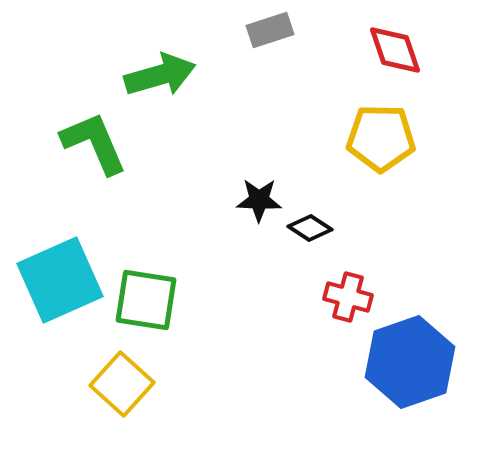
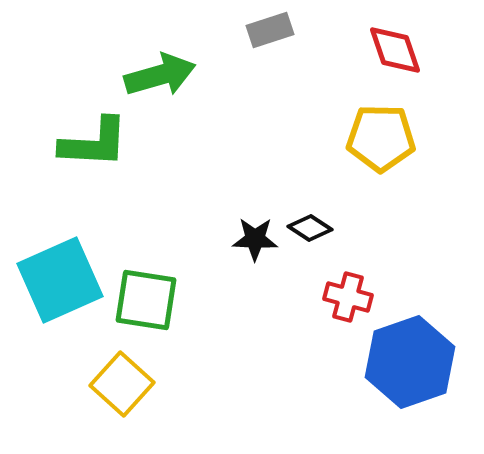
green L-shape: rotated 116 degrees clockwise
black star: moved 4 px left, 39 px down
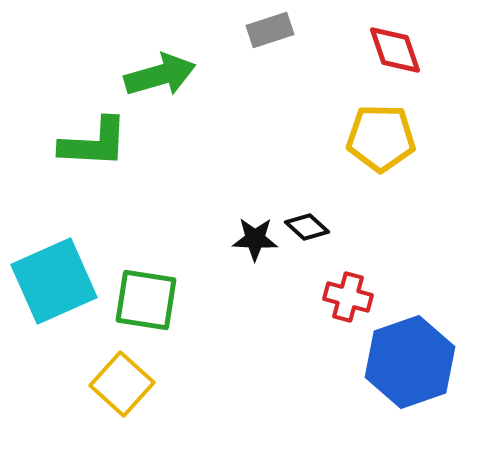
black diamond: moved 3 px left, 1 px up; rotated 9 degrees clockwise
cyan square: moved 6 px left, 1 px down
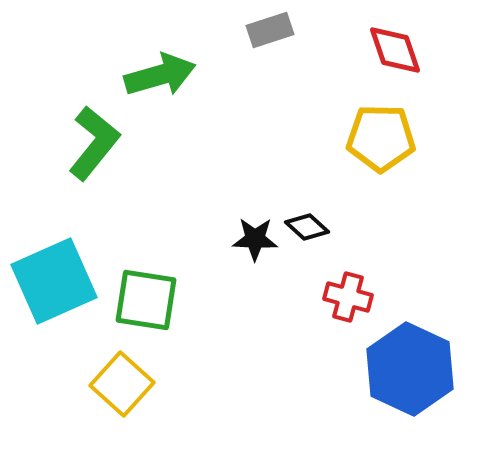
green L-shape: rotated 54 degrees counterclockwise
blue hexagon: moved 7 px down; rotated 16 degrees counterclockwise
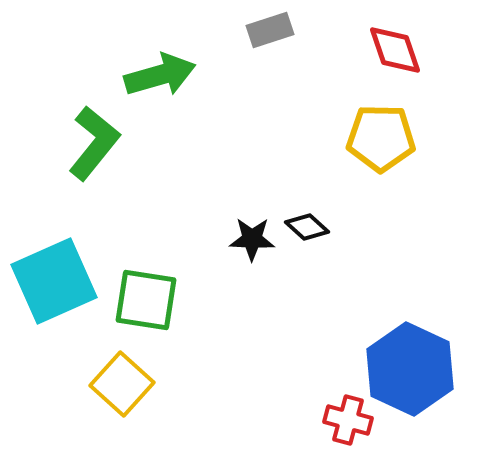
black star: moved 3 px left
red cross: moved 123 px down
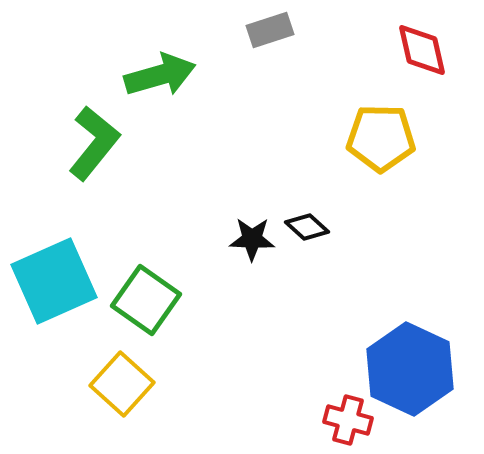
red diamond: moved 27 px right; rotated 6 degrees clockwise
green square: rotated 26 degrees clockwise
